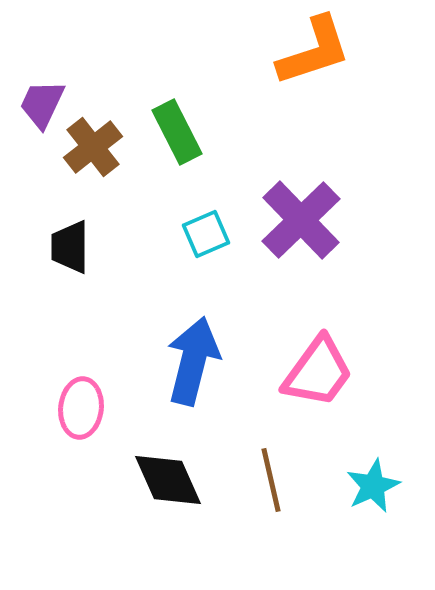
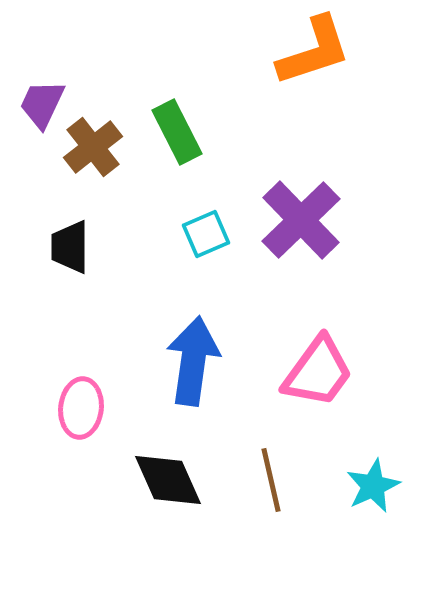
blue arrow: rotated 6 degrees counterclockwise
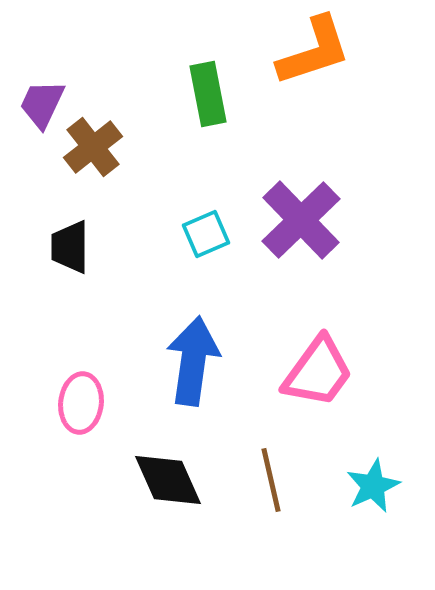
green rectangle: moved 31 px right, 38 px up; rotated 16 degrees clockwise
pink ellipse: moved 5 px up
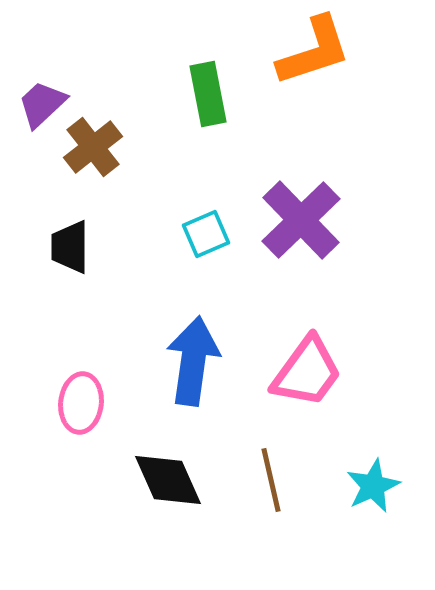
purple trapezoid: rotated 22 degrees clockwise
pink trapezoid: moved 11 px left
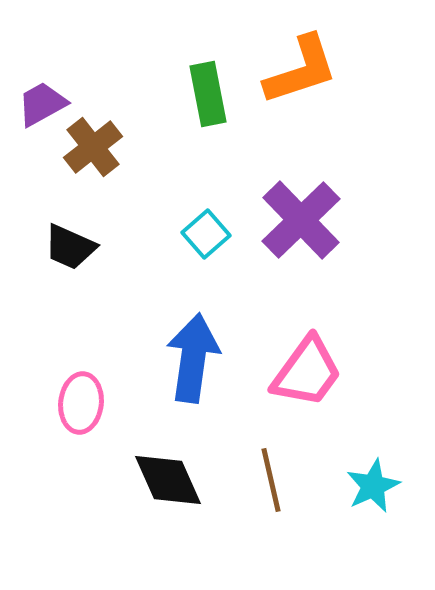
orange L-shape: moved 13 px left, 19 px down
purple trapezoid: rotated 14 degrees clockwise
cyan square: rotated 18 degrees counterclockwise
black trapezoid: rotated 66 degrees counterclockwise
blue arrow: moved 3 px up
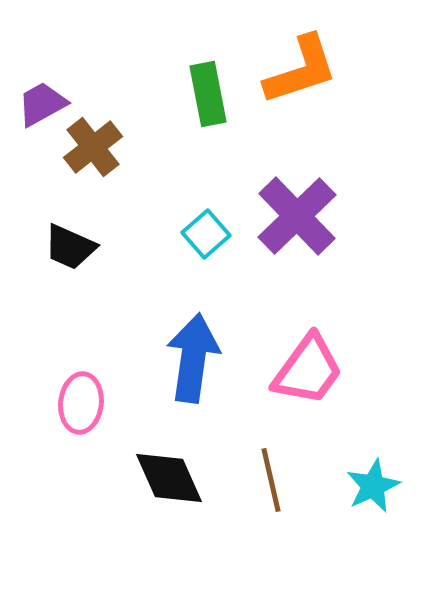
purple cross: moved 4 px left, 4 px up
pink trapezoid: moved 1 px right, 2 px up
black diamond: moved 1 px right, 2 px up
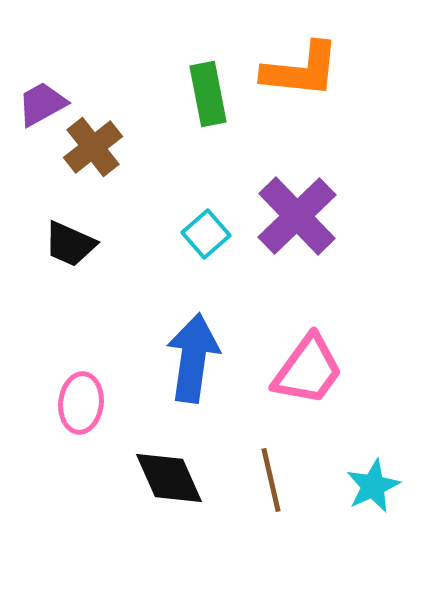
orange L-shape: rotated 24 degrees clockwise
black trapezoid: moved 3 px up
